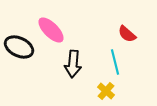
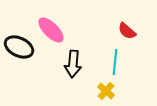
red semicircle: moved 3 px up
cyan line: rotated 20 degrees clockwise
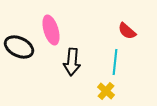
pink ellipse: rotated 28 degrees clockwise
black arrow: moved 1 px left, 2 px up
